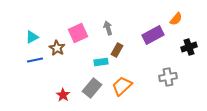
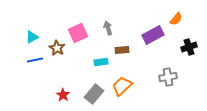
brown rectangle: moved 5 px right; rotated 56 degrees clockwise
gray rectangle: moved 2 px right, 6 px down
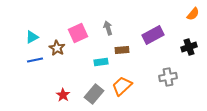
orange semicircle: moved 17 px right, 5 px up
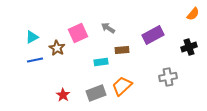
gray arrow: rotated 40 degrees counterclockwise
gray rectangle: moved 2 px right, 1 px up; rotated 30 degrees clockwise
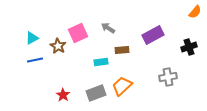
orange semicircle: moved 2 px right, 2 px up
cyan triangle: moved 1 px down
brown star: moved 1 px right, 2 px up
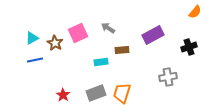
brown star: moved 3 px left, 3 px up
orange trapezoid: moved 7 px down; rotated 30 degrees counterclockwise
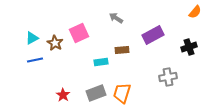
gray arrow: moved 8 px right, 10 px up
pink square: moved 1 px right
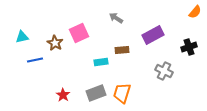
cyan triangle: moved 10 px left, 1 px up; rotated 16 degrees clockwise
gray cross: moved 4 px left, 6 px up; rotated 36 degrees clockwise
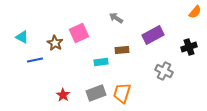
cyan triangle: rotated 40 degrees clockwise
